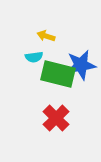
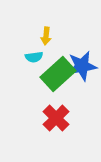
yellow arrow: rotated 102 degrees counterclockwise
blue star: moved 1 px right, 1 px down
green rectangle: rotated 56 degrees counterclockwise
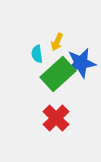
yellow arrow: moved 11 px right, 6 px down; rotated 18 degrees clockwise
cyan semicircle: moved 3 px right, 3 px up; rotated 90 degrees clockwise
blue star: moved 1 px left, 3 px up
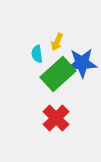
blue star: moved 1 px right; rotated 8 degrees clockwise
